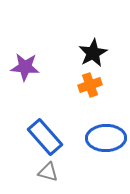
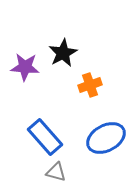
black star: moved 30 px left
blue ellipse: rotated 27 degrees counterclockwise
gray triangle: moved 8 px right
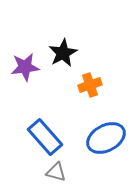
purple star: rotated 12 degrees counterclockwise
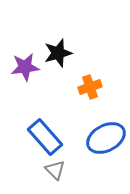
black star: moved 5 px left; rotated 12 degrees clockwise
orange cross: moved 2 px down
gray triangle: moved 1 px left, 2 px up; rotated 30 degrees clockwise
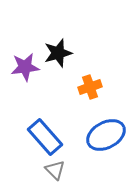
blue ellipse: moved 3 px up
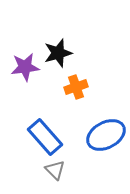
orange cross: moved 14 px left
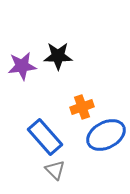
black star: moved 3 px down; rotated 16 degrees clockwise
purple star: moved 3 px left, 1 px up
orange cross: moved 6 px right, 20 px down
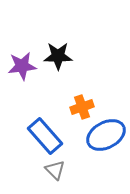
blue rectangle: moved 1 px up
